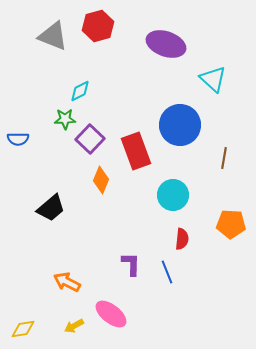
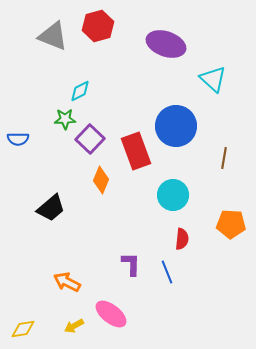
blue circle: moved 4 px left, 1 px down
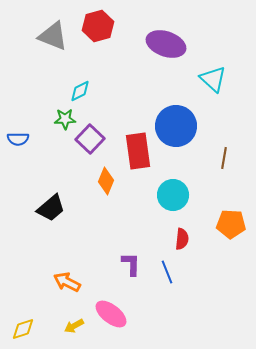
red rectangle: moved 2 px right; rotated 12 degrees clockwise
orange diamond: moved 5 px right, 1 px down
yellow diamond: rotated 10 degrees counterclockwise
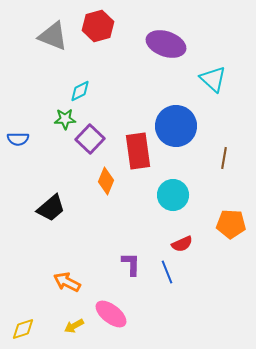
red semicircle: moved 5 px down; rotated 60 degrees clockwise
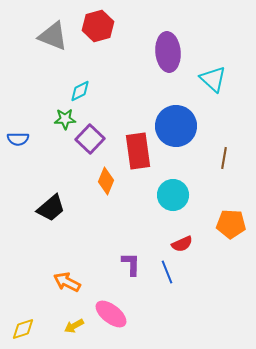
purple ellipse: moved 2 px right, 8 px down; rotated 66 degrees clockwise
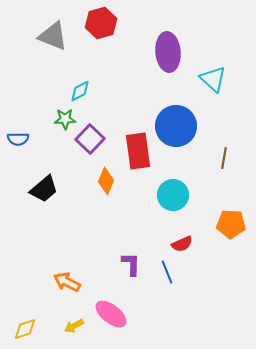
red hexagon: moved 3 px right, 3 px up
black trapezoid: moved 7 px left, 19 px up
yellow diamond: moved 2 px right
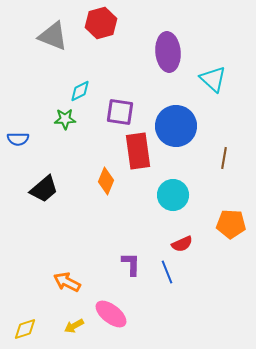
purple square: moved 30 px right, 27 px up; rotated 36 degrees counterclockwise
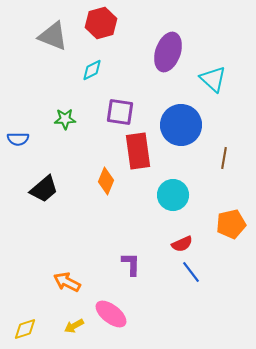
purple ellipse: rotated 24 degrees clockwise
cyan diamond: moved 12 px right, 21 px up
blue circle: moved 5 px right, 1 px up
orange pentagon: rotated 16 degrees counterclockwise
blue line: moved 24 px right; rotated 15 degrees counterclockwise
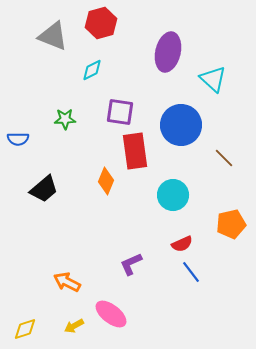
purple ellipse: rotated 6 degrees counterclockwise
red rectangle: moved 3 px left
brown line: rotated 55 degrees counterclockwise
purple L-shape: rotated 115 degrees counterclockwise
